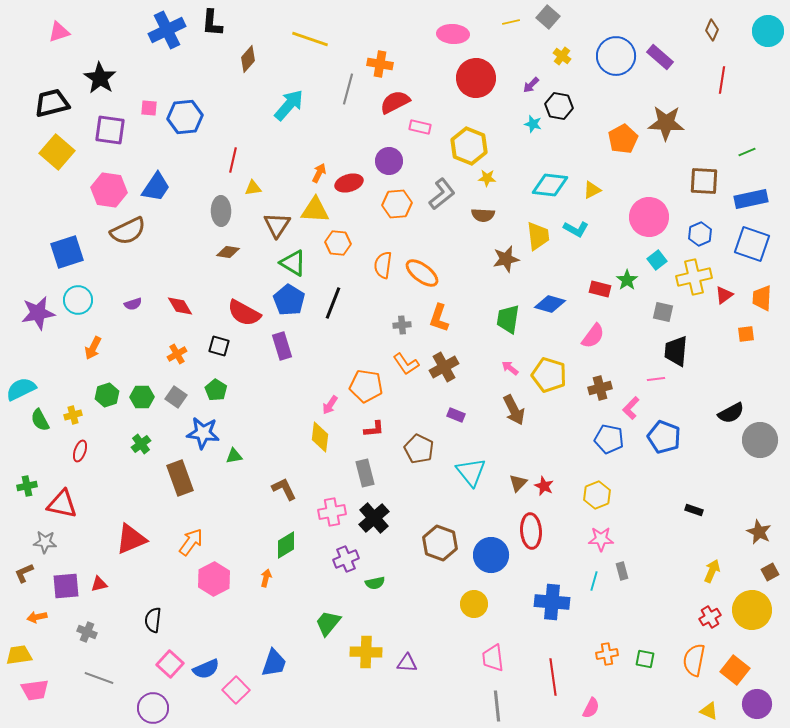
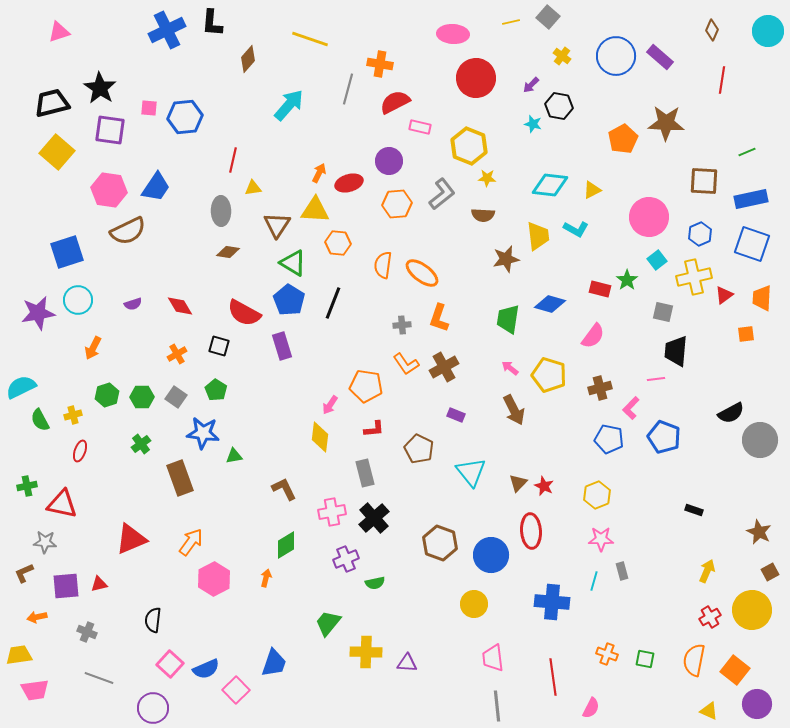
black star at (100, 78): moved 10 px down
cyan semicircle at (21, 389): moved 2 px up
yellow arrow at (712, 571): moved 5 px left
orange cross at (607, 654): rotated 30 degrees clockwise
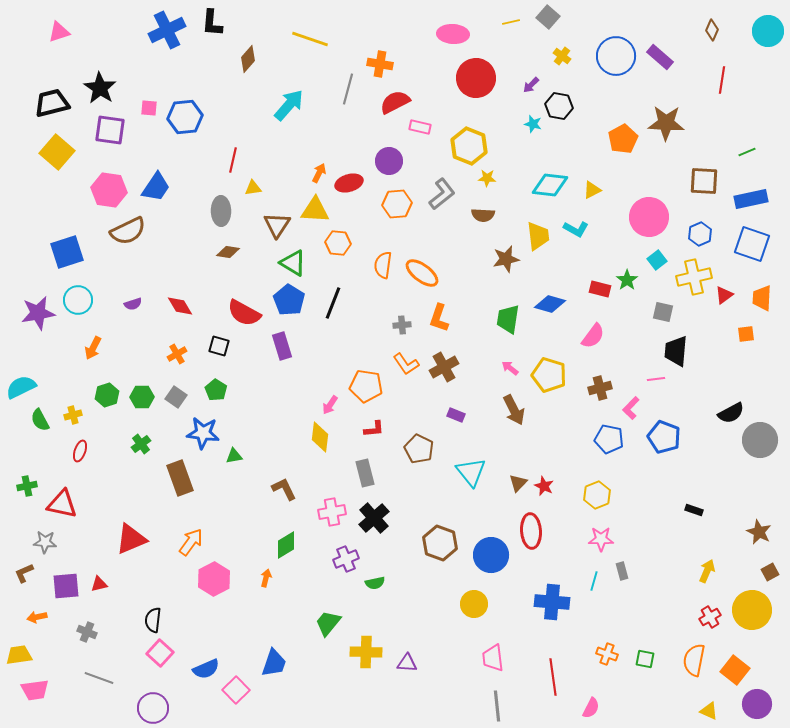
pink square at (170, 664): moved 10 px left, 11 px up
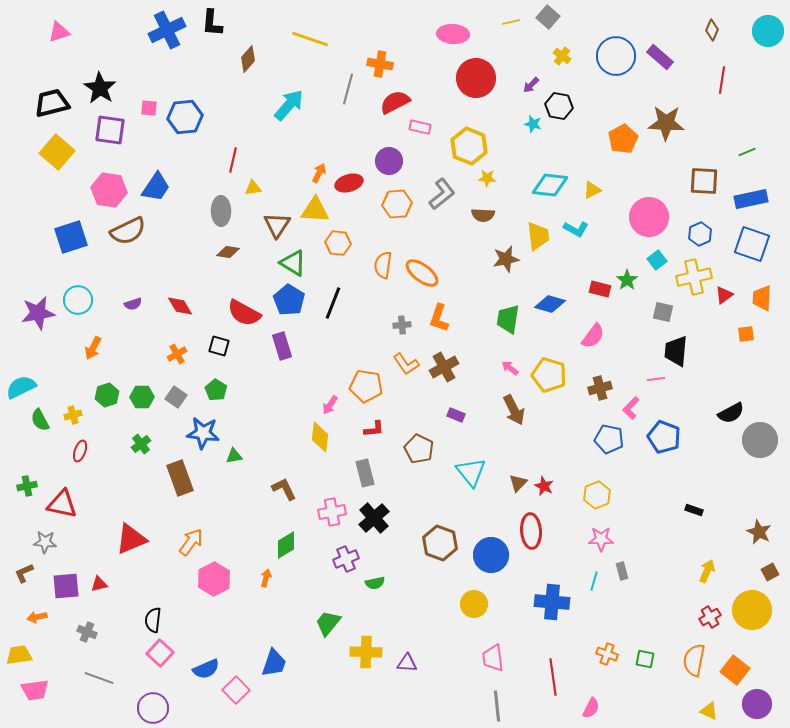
blue square at (67, 252): moved 4 px right, 15 px up
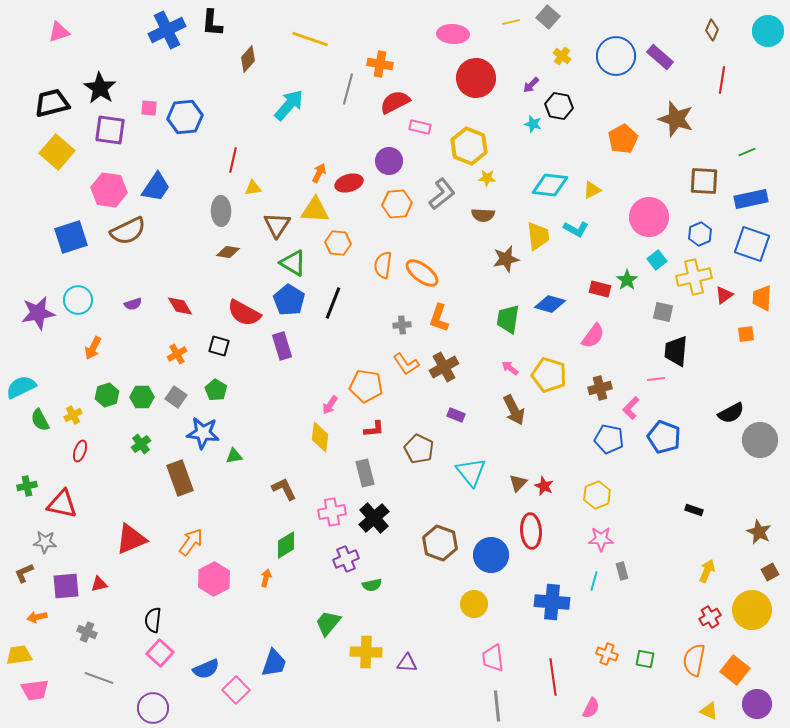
brown star at (666, 123): moved 10 px right, 4 px up; rotated 15 degrees clockwise
yellow cross at (73, 415): rotated 12 degrees counterclockwise
green semicircle at (375, 583): moved 3 px left, 2 px down
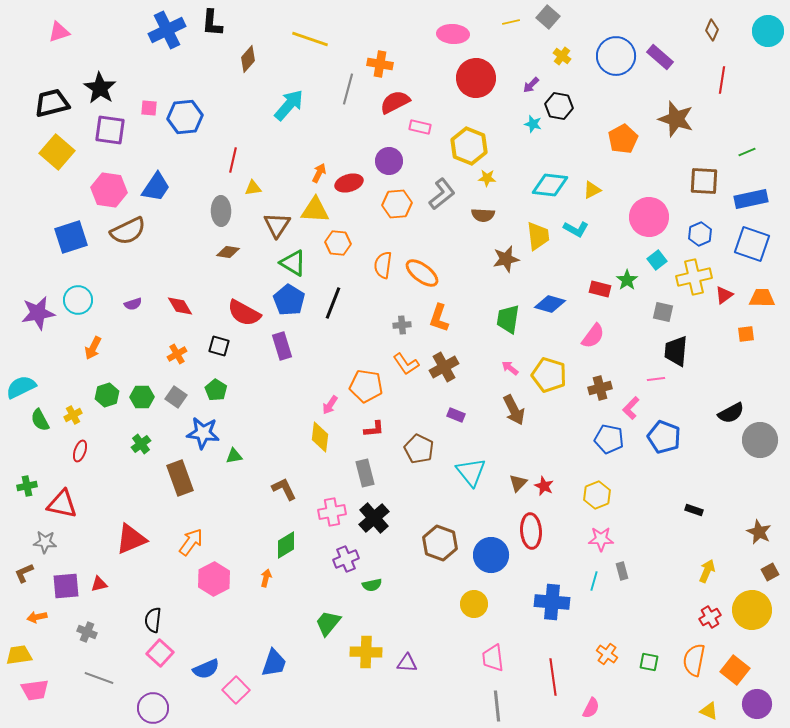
orange trapezoid at (762, 298): rotated 88 degrees clockwise
orange cross at (607, 654): rotated 15 degrees clockwise
green square at (645, 659): moved 4 px right, 3 px down
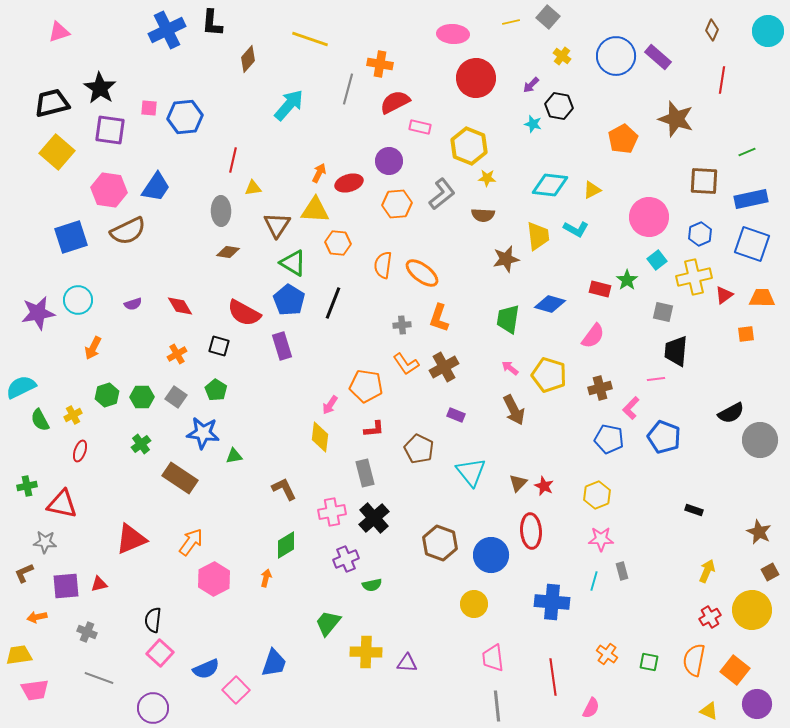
purple rectangle at (660, 57): moved 2 px left
brown rectangle at (180, 478): rotated 36 degrees counterclockwise
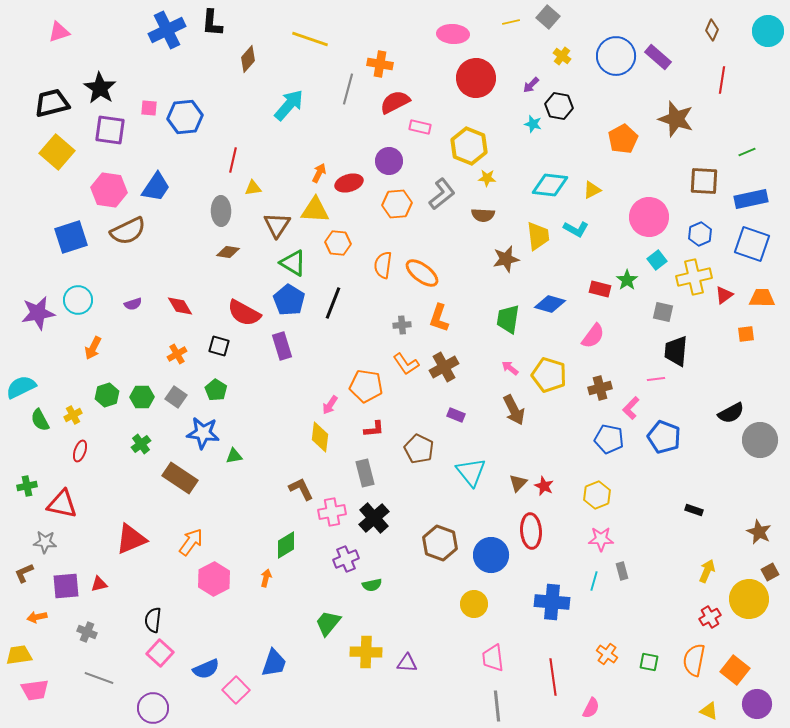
brown L-shape at (284, 489): moved 17 px right
yellow circle at (752, 610): moved 3 px left, 11 px up
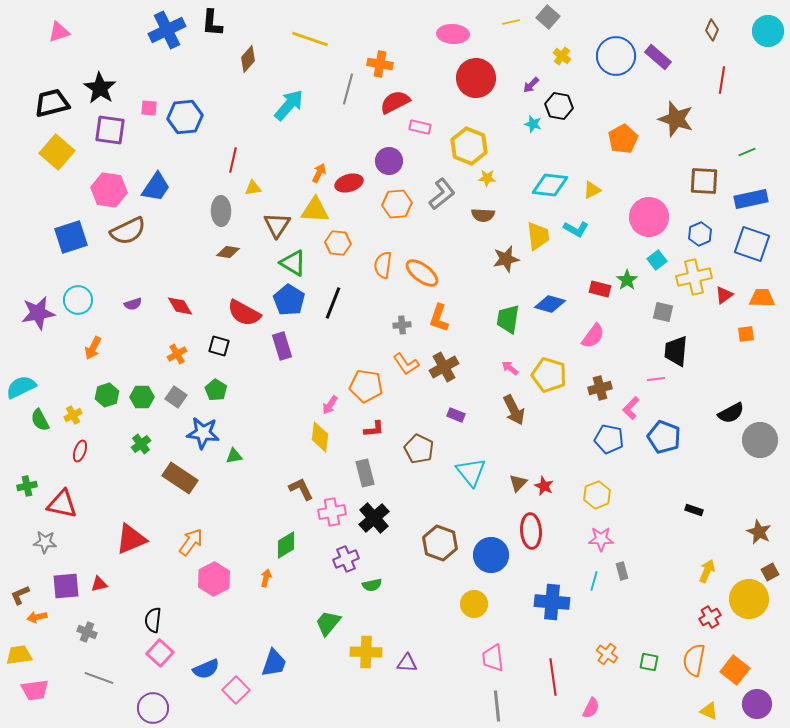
brown L-shape at (24, 573): moved 4 px left, 22 px down
